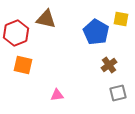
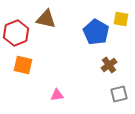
gray square: moved 1 px right, 1 px down
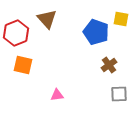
brown triangle: moved 1 px right; rotated 35 degrees clockwise
blue pentagon: rotated 10 degrees counterclockwise
gray square: rotated 12 degrees clockwise
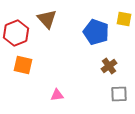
yellow square: moved 3 px right
brown cross: moved 1 px down
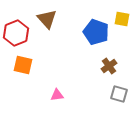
yellow square: moved 2 px left
gray square: rotated 18 degrees clockwise
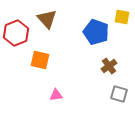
yellow square: moved 2 px up
orange square: moved 17 px right, 5 px up
pink triangle: moved 1 px left
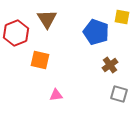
brown triangle: rotated 10 degrees clockwise
brown cross: moved 1 px right, 1 px up
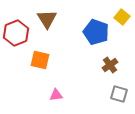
yellow square: rotated 28 degrees clockwise
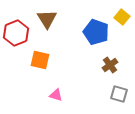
pink triangle: rotated 24 degrees clockwise
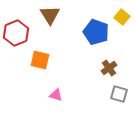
brown triangle: moved 3 px right, 4 px up
brown cross: moved 1 px left, 3 px down
